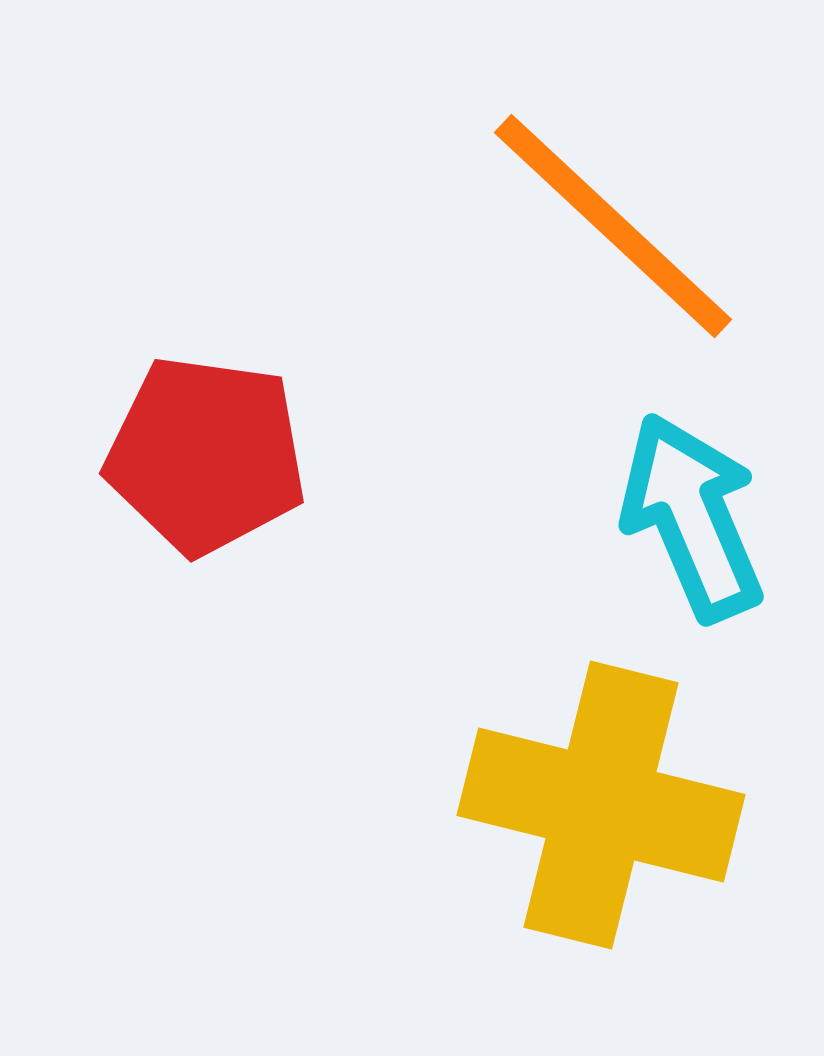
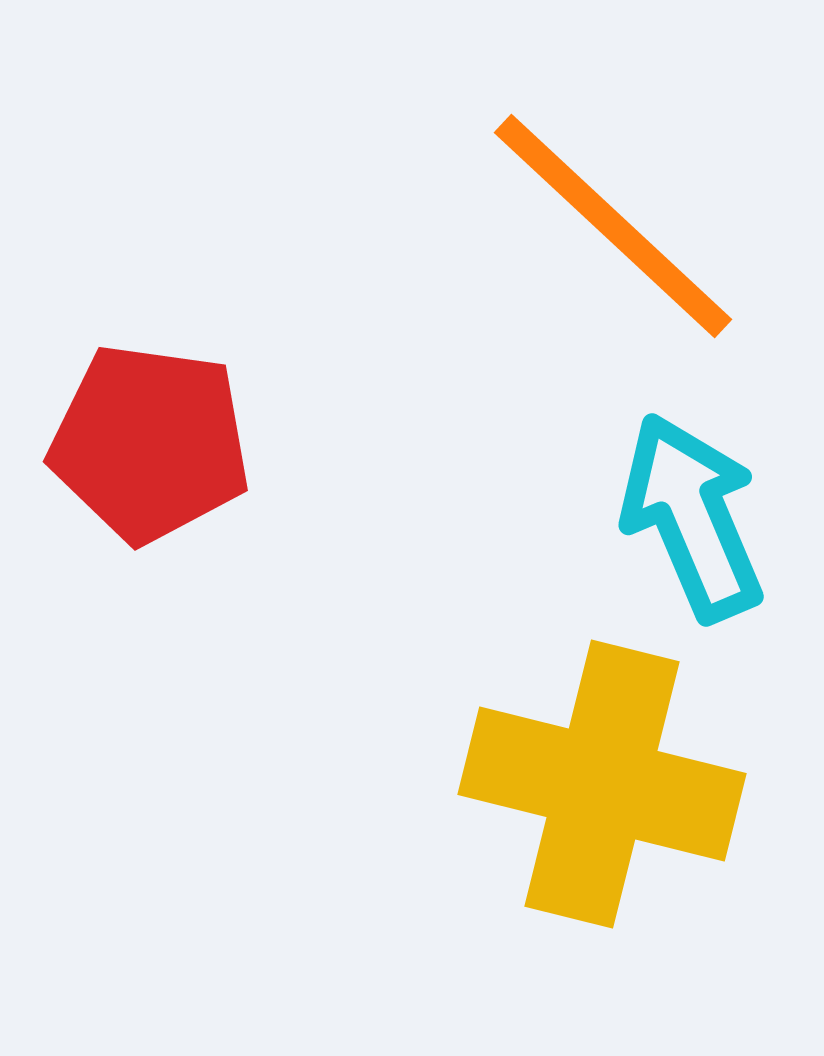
red pentagon: moved 56 px left, 12 px up
yellow cross: moved 1 px right, 21 px up
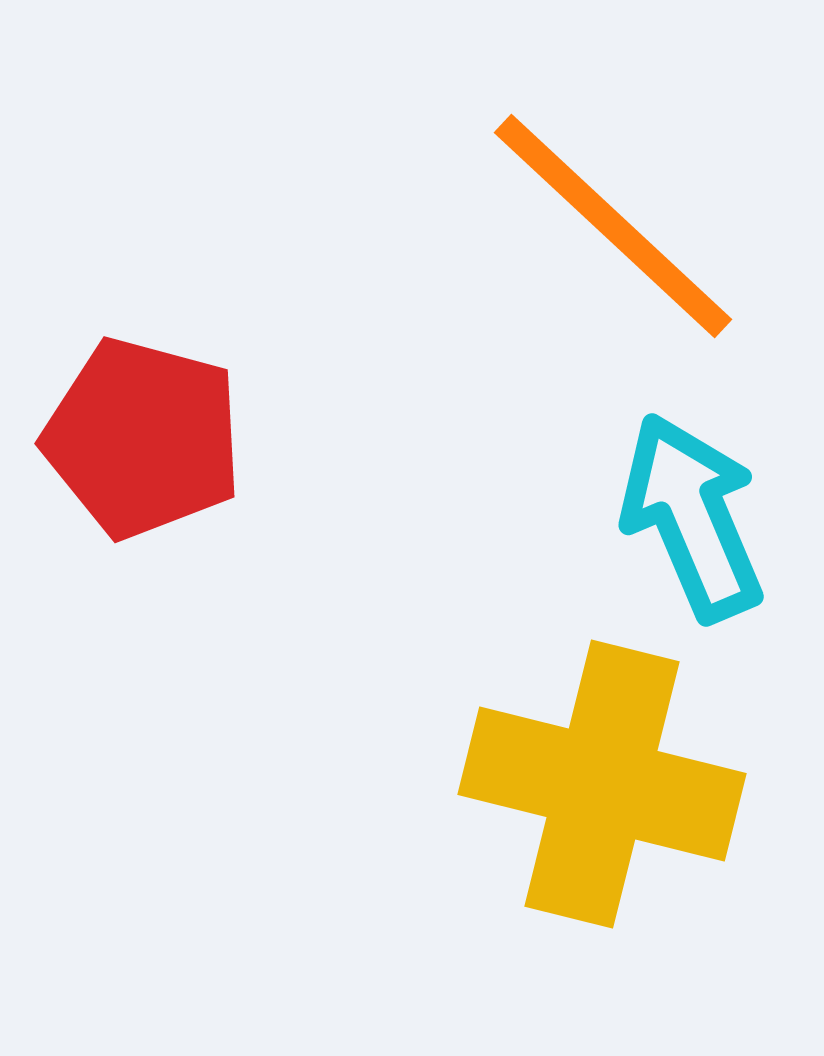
red pentagon: moved 7 px left, 5 px up; rotated 7 degrees clockwise
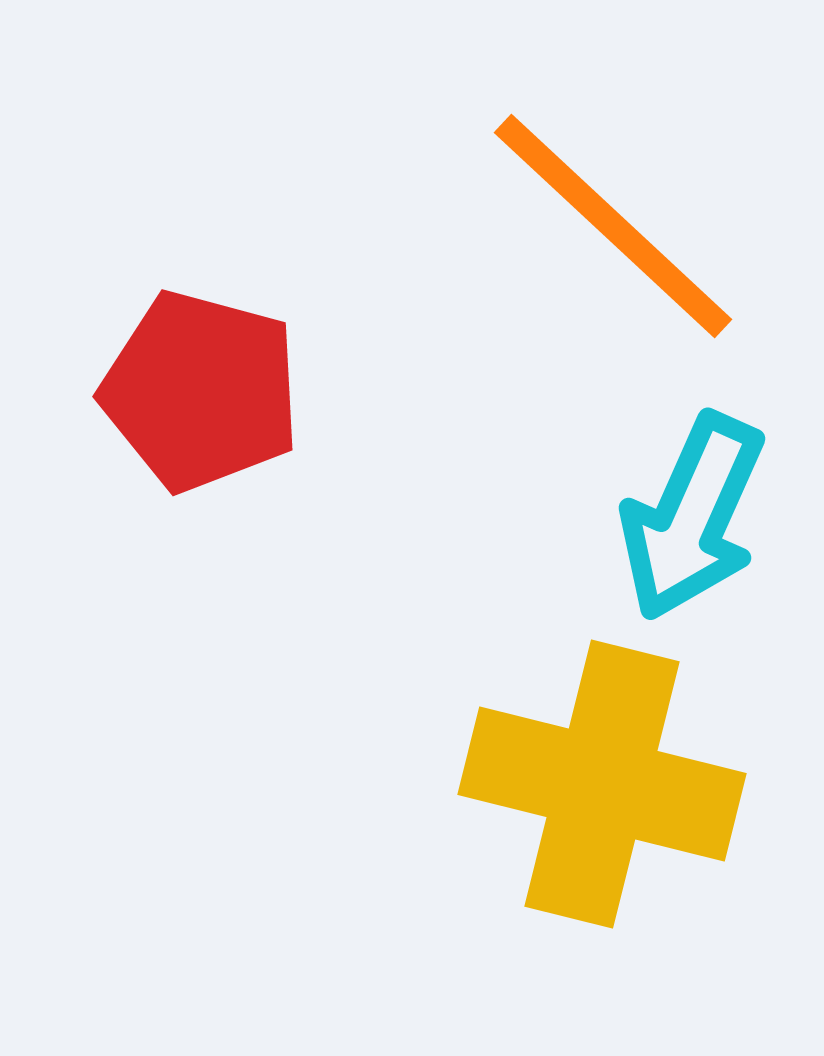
red pentagon: moved 58 px right, 47 px up
cyan arrow: rotated 133 degrees counterclockwise
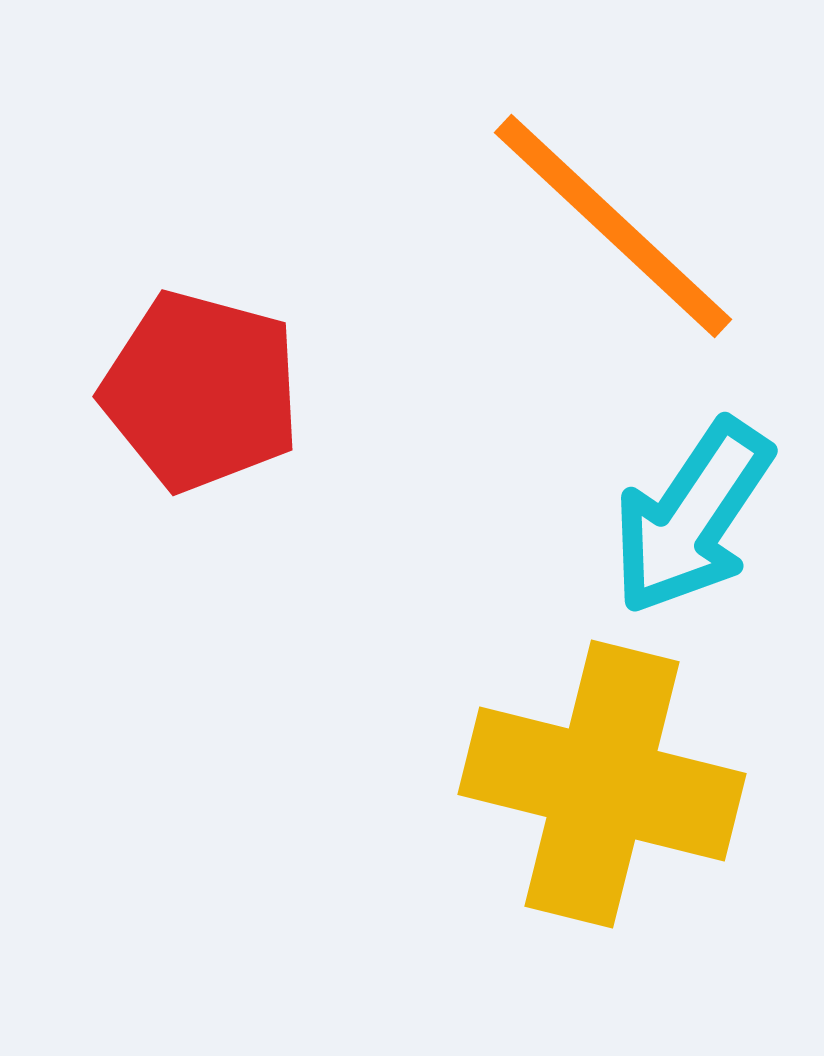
cyan arrow: rotated 10 degrees clockwise
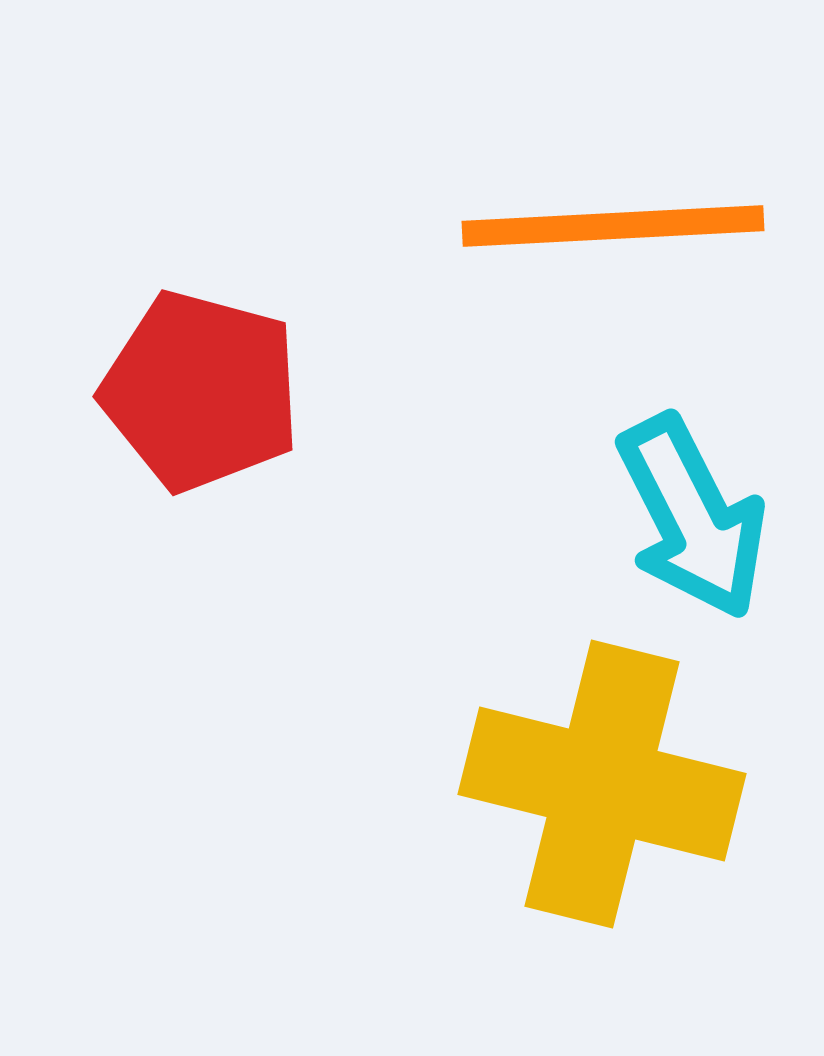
orange line: rotated 46 degrees counterclockwise
cyan arrow: rotated 61 degrees counterclockwise
